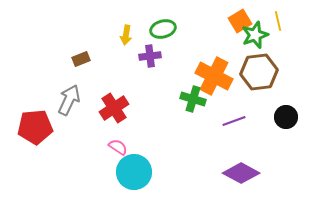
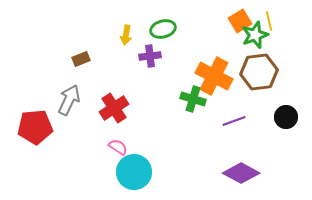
yellow line: moved 9 px left
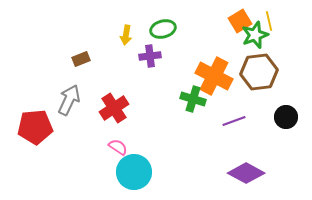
purple diamond: moved 5 px right
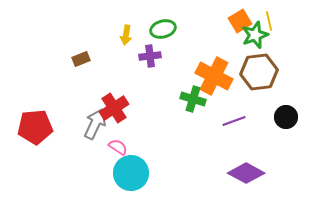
gray arrow: moved 26 px right, 24 px down
cyan circle: moved 3 px left, 1 px down
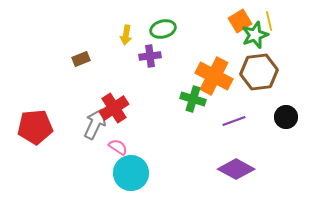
purple diamond: moved 10 px left, 4 px up
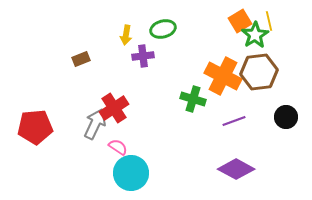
green star: rotated 12 degrees counterclockwise
purple cross: moved 7 px left
orange cross: moved 9 px right
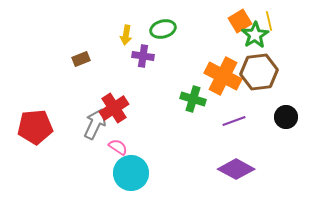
purple cross: rotated 15 degrees clockwise
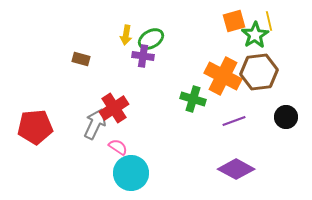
orange square: moved 6 px left; rotated 15 degrees clockwise
green ellipse: moved 12 px left, 10 px down; rotated 15 degrees counterclockwise
brown rectangle: rotated 36 degrees clockwise
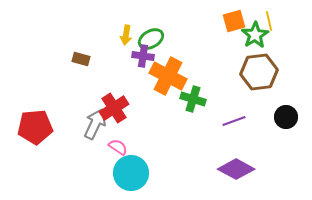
orange cross: moved 55 px left
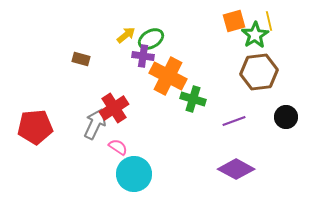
yellow arrow: rotated 138 degrees counterclockwise
cyan circle: moved 3 px right, 1 px down
